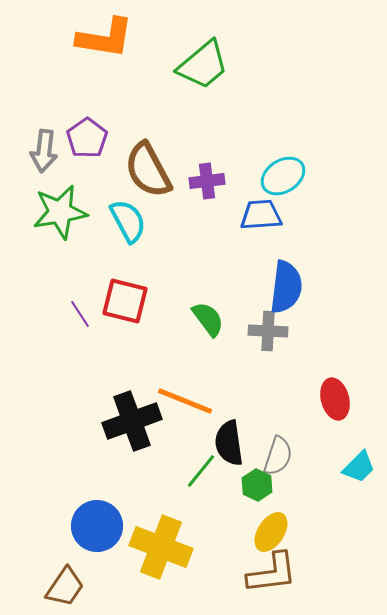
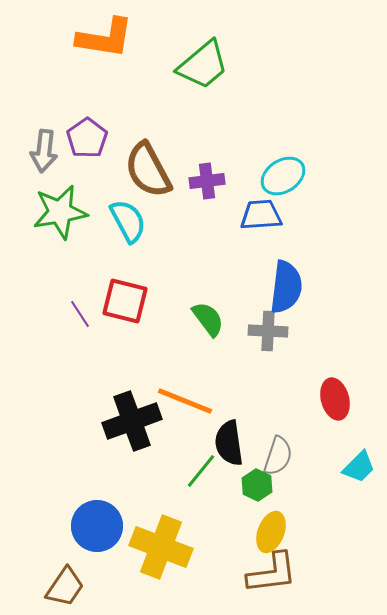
yellow ellipse: rotated 12 degrees counterclockwise
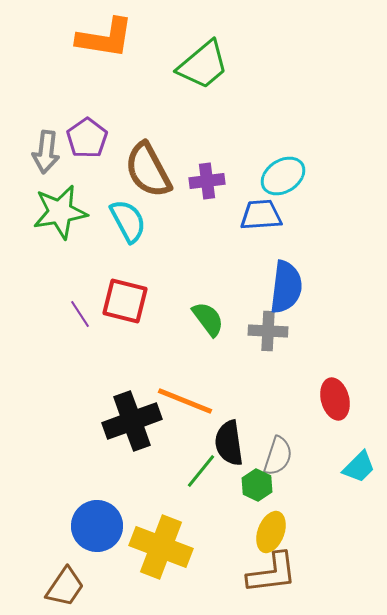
gray arrow: moved 2 px right, 1 px down
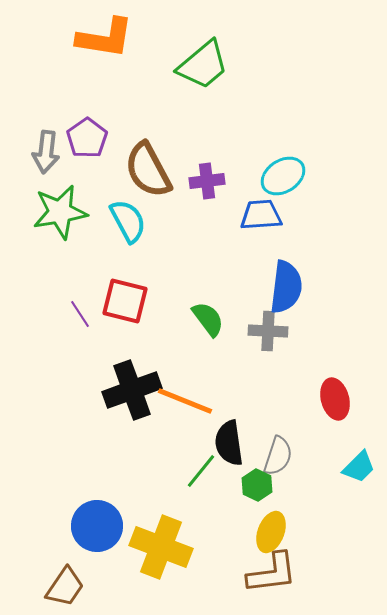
black cross: moved 31 px up
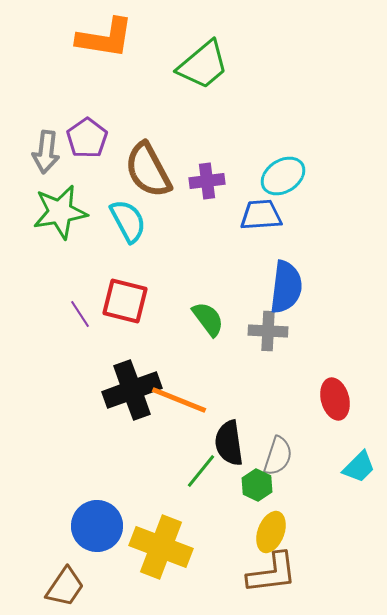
orange line: moved 6 px left, 1 px up
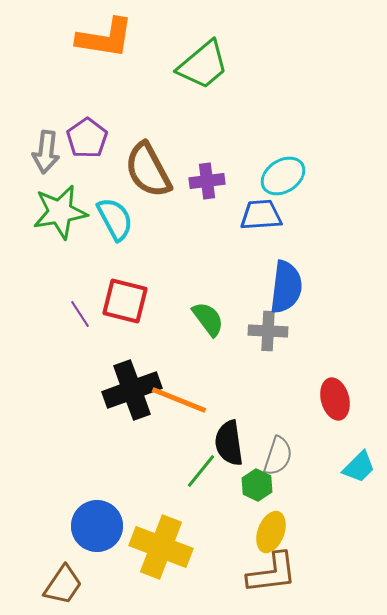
cyan semicircle: moved 13 px left, 2 px up
brown trapezoid: moved 2 px left, 2 px up
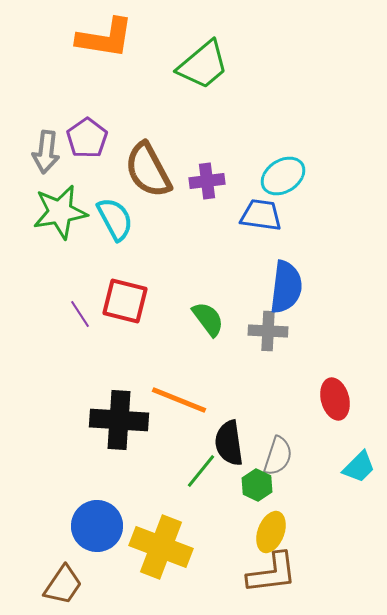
blue trapezoid: rotated 12 degrees clockwise
black cross: moved 13 px left, 30 px down; rotated 24 degrees clockwise
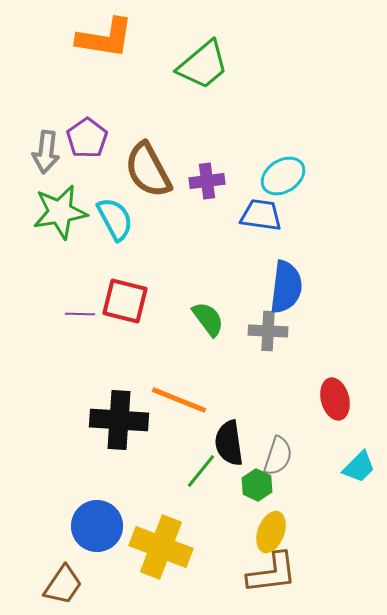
purple line: rotated 56 degrees counterclockwise
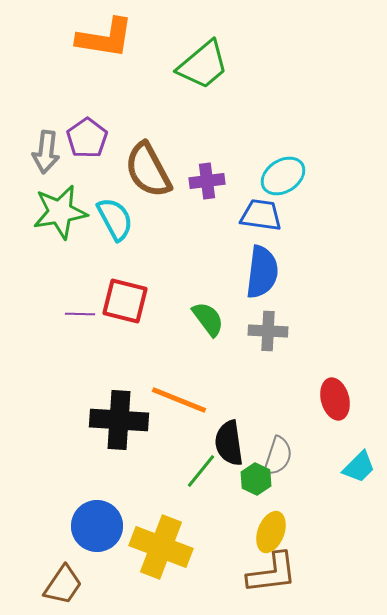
blue semicircle: moved 24 px left, 15 px up
green hexagon: moved 1 px left, 6 px up
